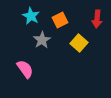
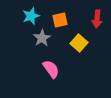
cyan star: rotated 24 degrees clockwise
orange square: rotated 14 degrees clockwise
gray star: moved 2 px up
pink semicircle: moved 26 px right
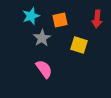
yellow square: moved 2 px down; rotated 24 degrees counterclockwise
pink semicircle: moved 7 px left
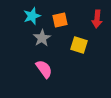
cyan star: moved 1 px right
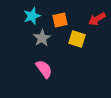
red arrow: rotated 54 degrees clockwise
yellow square: moved 2 px left, 6 px up
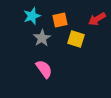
yellow square: moved 1 px left
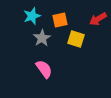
red arrow: moved 1 px right
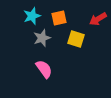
orange square: moved 1 px left, 2 px up
gray star: rotated 12 degrees clockwise
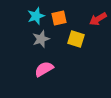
cyan star: moved 4 px right
gray star: moved 1 px left, 1 px down
pink semicircle: rotated 84 degrees counterclockwise
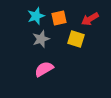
red arrow: moved 8 px left
